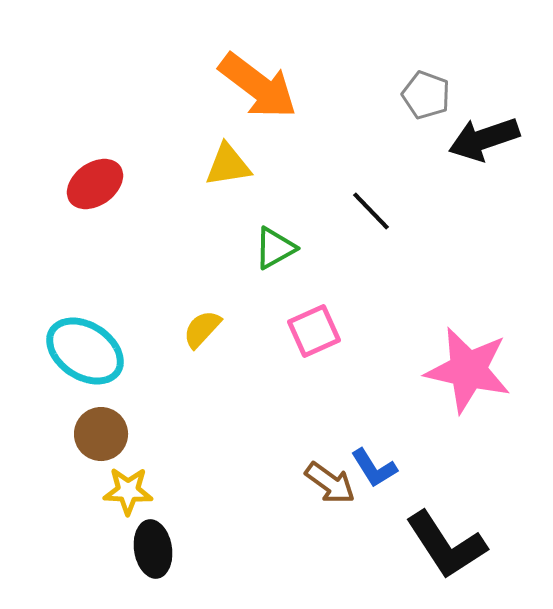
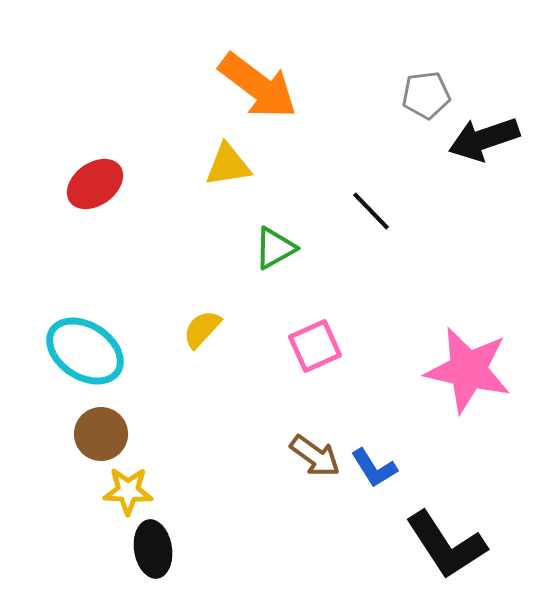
gray pentagon: rotated 27 degrees counterclockwise
pink square: moved 1 px right, 15 px down
brown arrow: moved 15 px left, 27 px up
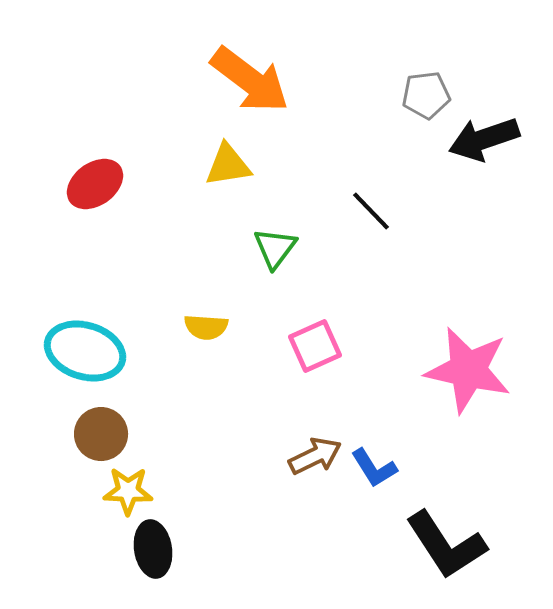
orange arrow: moved 8 px left, 6 px up
green triangle: rotated 24 degrees counterclockwise
yellow semicircle: moved 4 px right, 2 px up; rotated 129 degrees counterclockwise
cyan ellipse: rotated 16 degrees counterclockwise
brown arrow: rotated 62 degrees counterclockwise
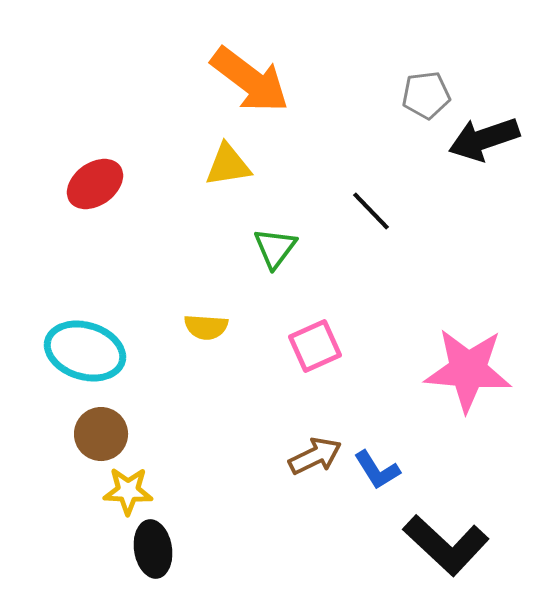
pink star: rotated 8 degrees counterclockwise
blue L-shape: moved 3 px right, 2 px down
black L-shape: rotated 14 degrees counterclockwise
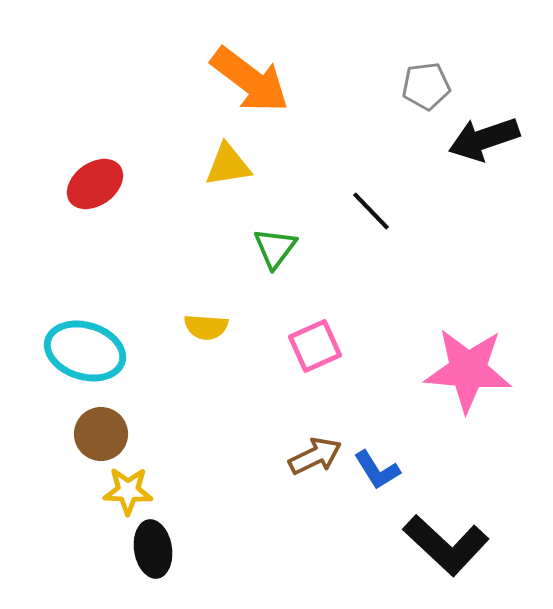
gray pentagon: moved 9 px up
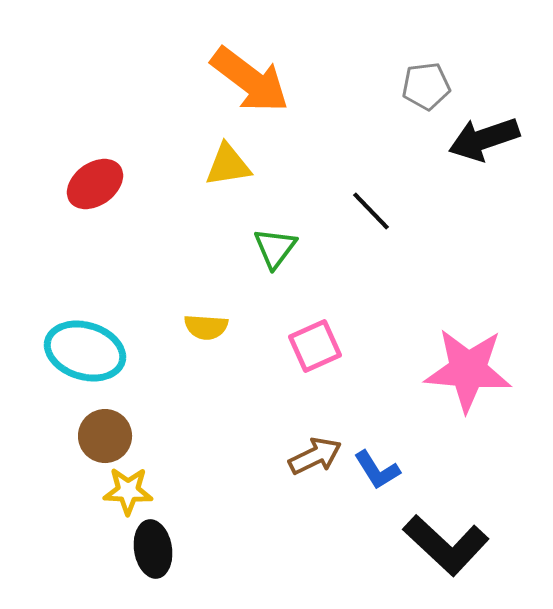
brown circle: moved 4 px right, 2 px down
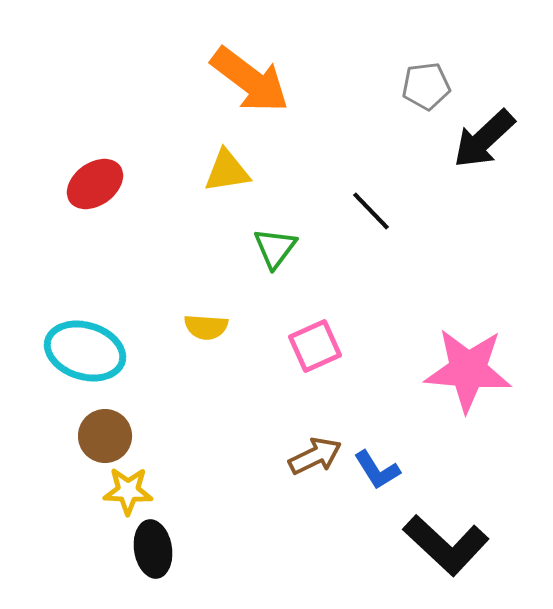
black arrow: rotated 24 degrees counterclockwise
yellow triangle: moved 1 px left, 6 px down
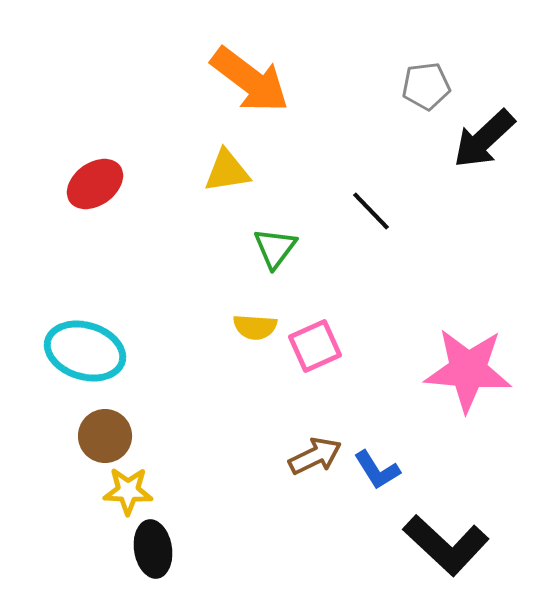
yellow semicircle: moved 49 px right
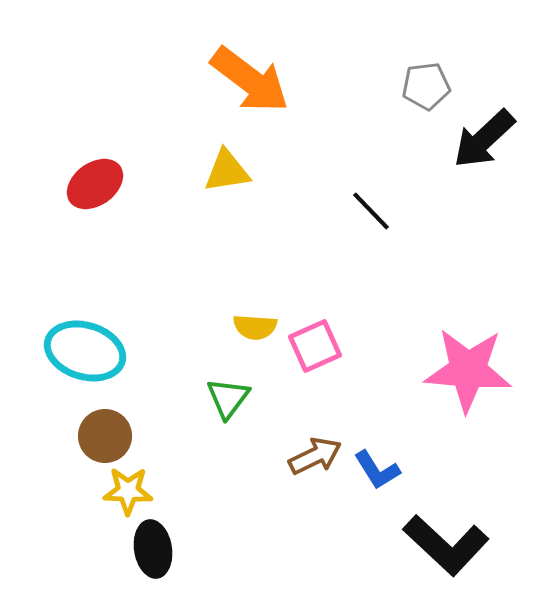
green triangle: moved 47 px left, 150 px down
